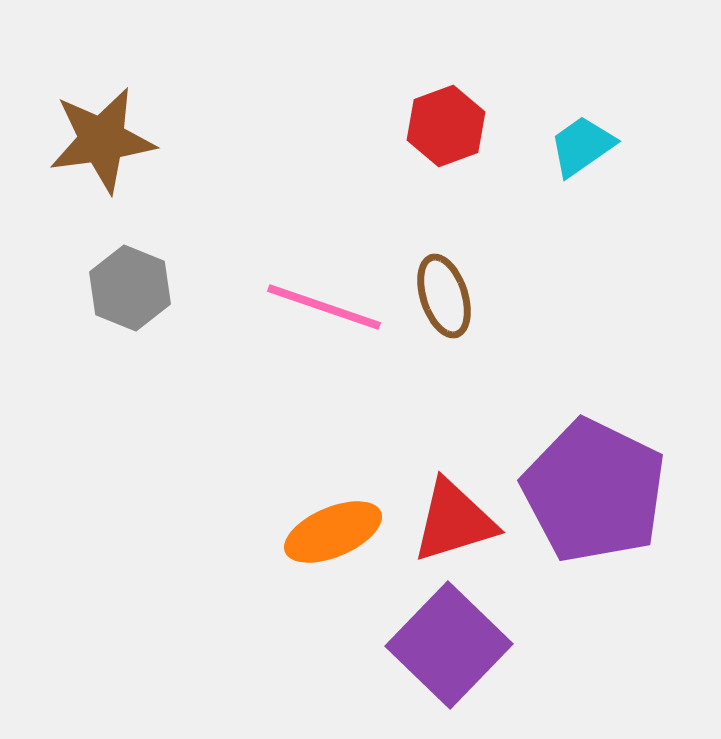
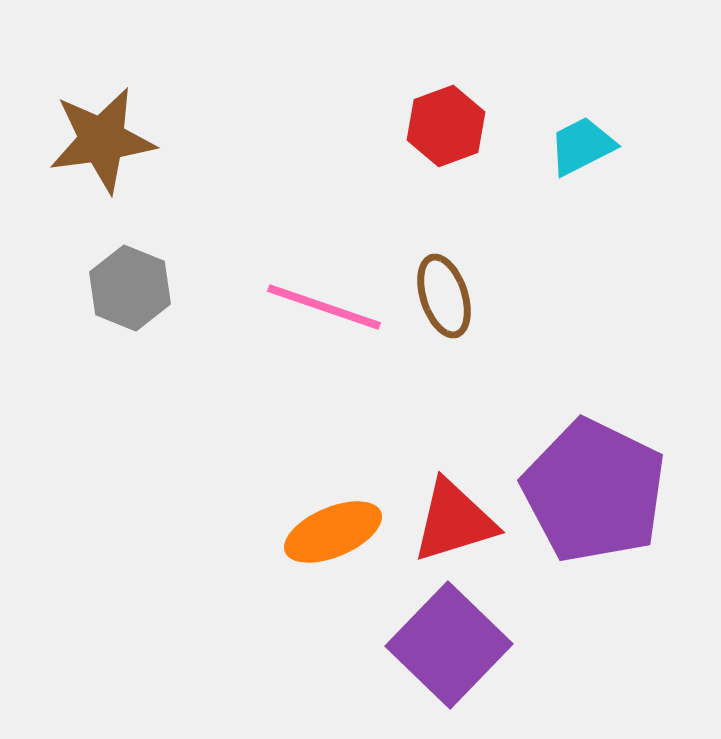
cyan trapezoid: rotated 8 degrees clockwise
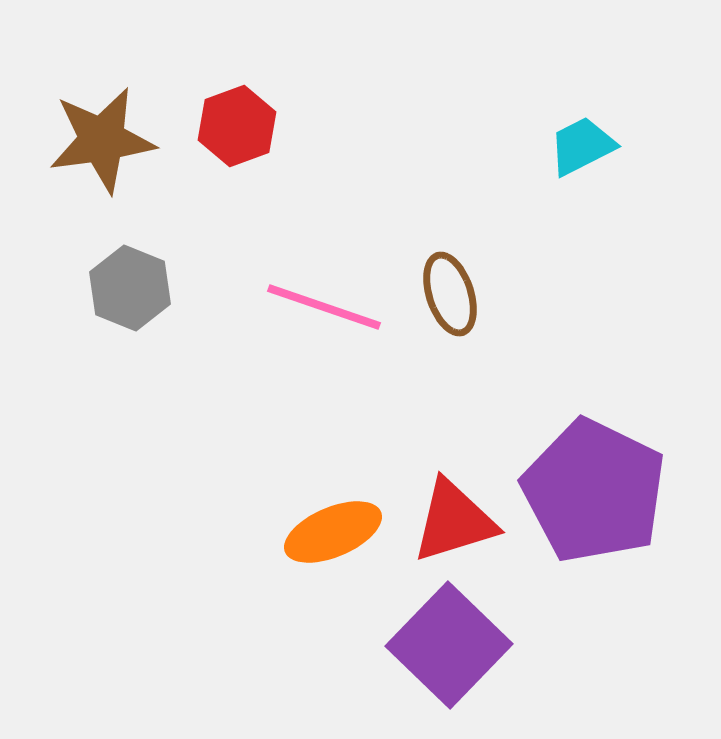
red hexagon: moved 209 px left
brown ellipse: moved 6 px right, 2 px up
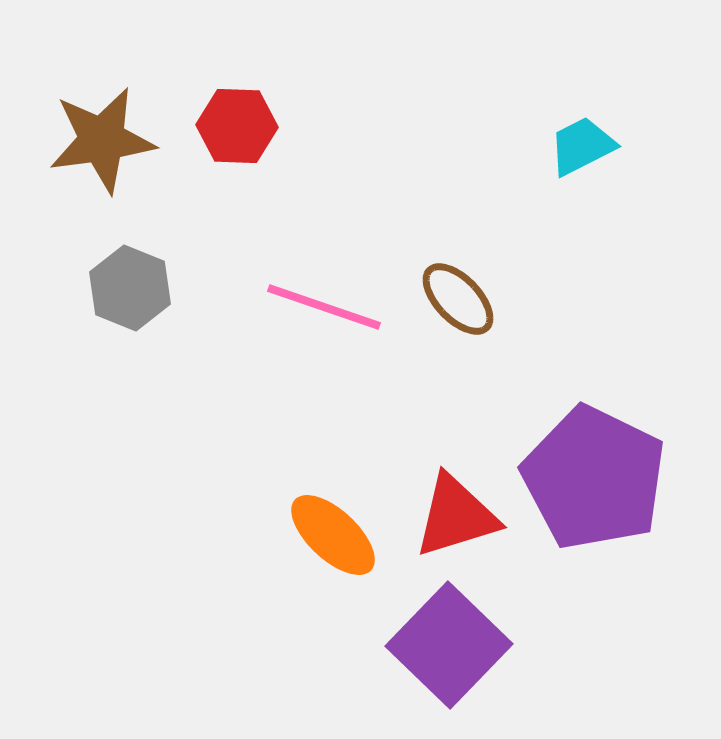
red hexagon: rotated 22 degrees clockwise
brown ellipse: moved 8 px right, 5 px down; rotated 26 degrees counterclockwise
purple pentagon: moved 13 px up
red triangle: moved 2 px right, 5 px up
orange ellipse: moved 3 px down; rotated 66 degrees clockwise
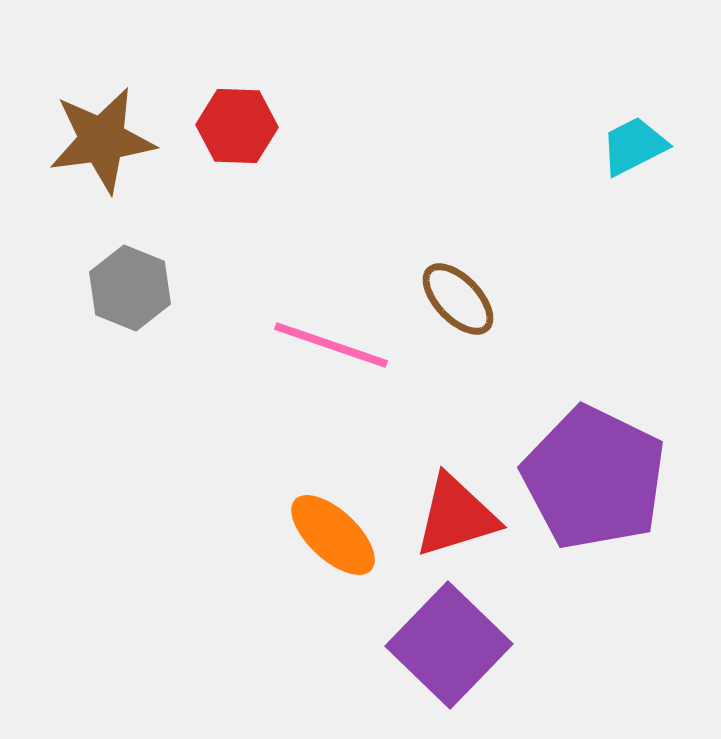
cyan trapezoid: moved 52 px right
pink line: moved 7 px right, 38 px down
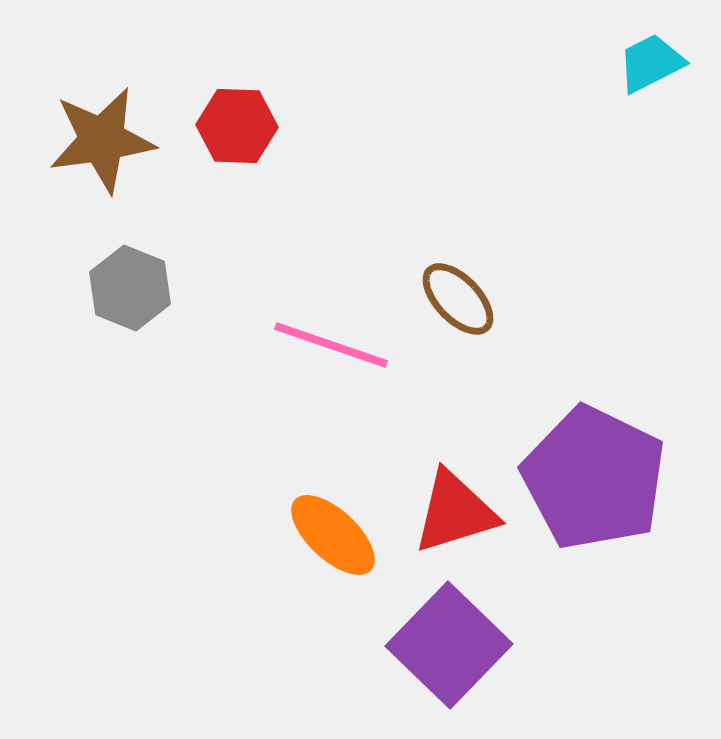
cyan trapezoid: moved 17 px right, 83 px up
red triangle: moved 1 px left, 4 px up
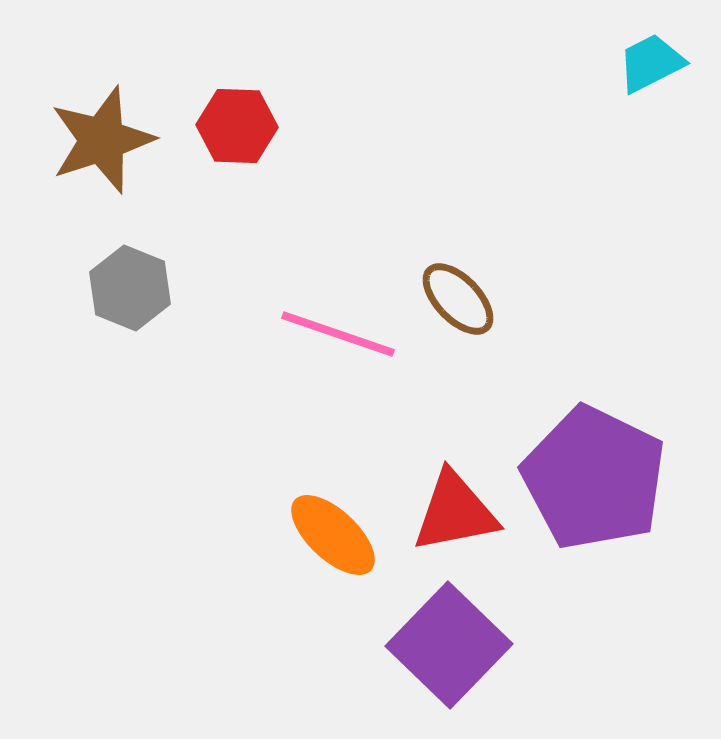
brown star: rotated 10 degrees counterclockwise
pink line: moved 7 px right, 11 px up
red triangle: rotated 6 degrees clockwise
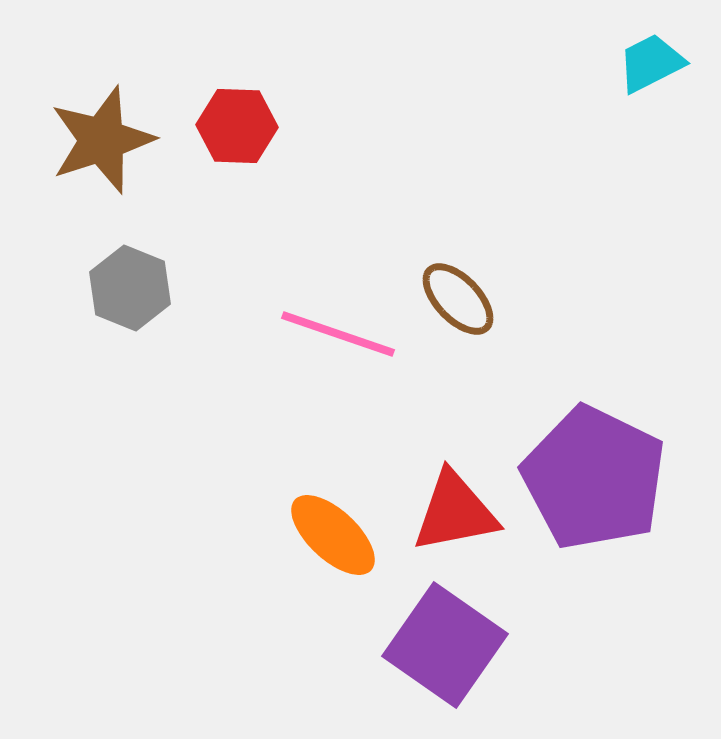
purple square: moved 4 px left; rotated 9 degrees counterclockwise
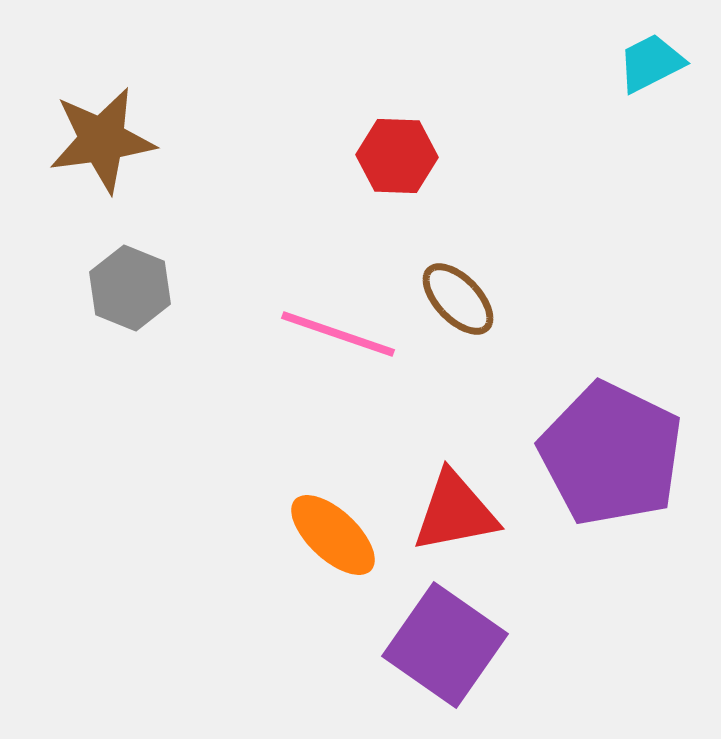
red hexagon: moved 160 px right, 30 px down
brown star: rotated 10 degrees clockwise
purple pentagon: moved 17 px right, 24 px up
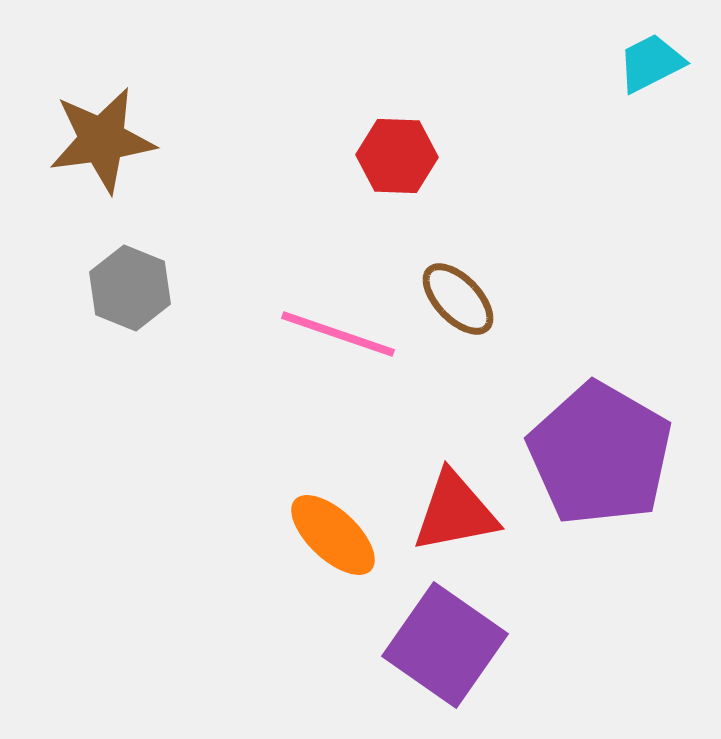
purple pentagon: moved 11 px left; rotated 4 degrees clockwise
